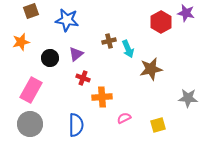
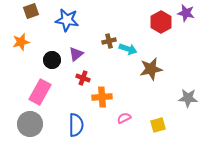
cyan arrow: rotated 48 degrees counterclockwise
black circle: moved 2 px right, 2 px down
pink rectangle: moved 9 px right, 2 px down
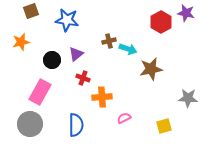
yellow square: moved 6 px right, 1 px down
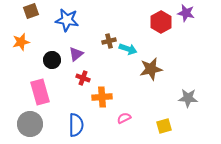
pink rectangle: rotated 45 degrees counterclockwise
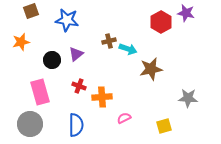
red cross: moved 4 px left, 8 px down
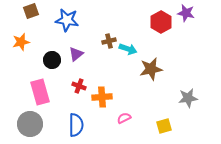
gray star: rotated 12 degrees counterclockwise
